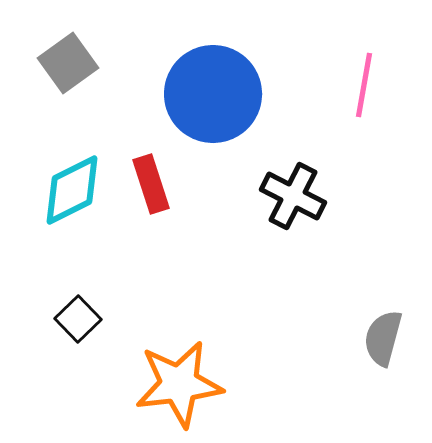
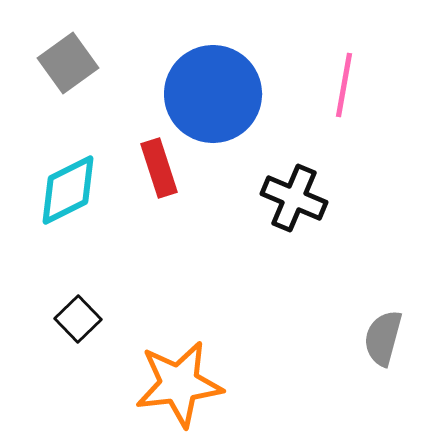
pink line: moved 20 px left
red rectangle: moved 8 px right, 16 px up
cyan diamond: moved 4 px left
black cross: moved 1 px right, 2 px down; rotated 4 degrees counterclockwise
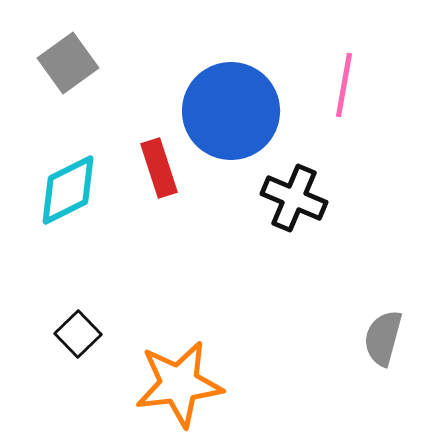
blue circle: moved 18 px right, 17 px down
black square: moved 15 px down
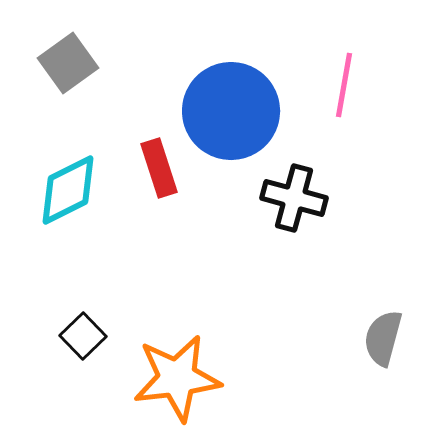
black cross: rotated 8 degrees counterclockwise
black square: moved 5 px right, 2 px down
orange star: moved 2 px left, 6 px up
